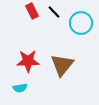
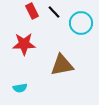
red star: moved 4 px left, 17 px up
brown triangle: rotated 40 degrees clockwise
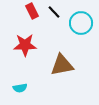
red star: moved 1 px right, 1 px down
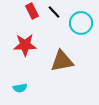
brown triangle: moved 4 px up
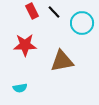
cyan circle: moved 1 px right
